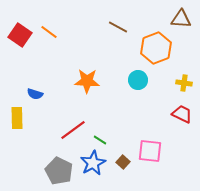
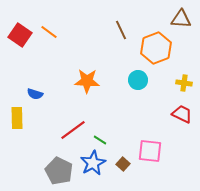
brown line: moved 3 px right, 3 px down; rotated 36 degrees clockwise
brown square: moved 2 px down
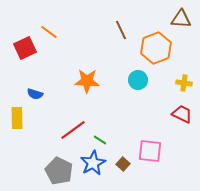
red square: moved 5 px right, 13 px down; rotated 30 degrees clockwise
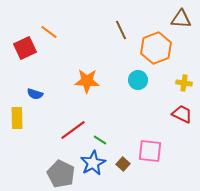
gray pentagon: moved 2 px right, 3 px down
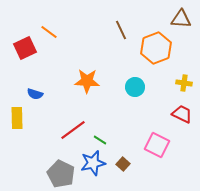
cyan circle: moved 3 px left, 7 px down
pink square: moved 7 px right, 6 px up; rotated 20 degrees clockwise
blue star: rotated 15 degrees clockwise
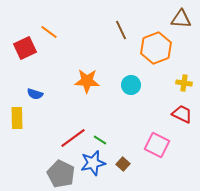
cyan circle: moved 4 px left, 2 px up
red line: moved 8 px down
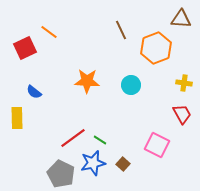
blue semicircle: moved 1 px left, 2 px up; rotated 21 degrees clockwise
red trapezoid: rotated 35 degrees clockwise
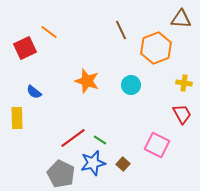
orange star: rotated 15 degrees clockwise
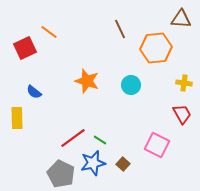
brown line: moved 1 px left, 1 px up
orange hexagon: rotated 16 degrees clockwise
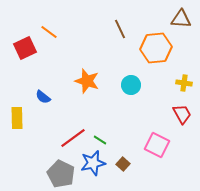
blue semicircle: moved 9 px right, 5 px down
